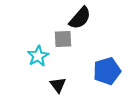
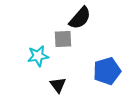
cyan star: rotated 20 degrees clockwise
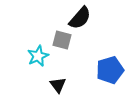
gray square: moved 1 px left, 1 px down; rotated 18 degrees clockwise
cyan star: rotated 15 degrees counterclockwise
blue pentagon: moved 3 px right, 1 px up
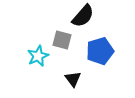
black semicircle: moved 3 px right, 2 px up
blue pentagon: moved 10 px left, 19 px up
black triangle: moved 15 px right, 6 px up
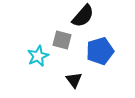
black triangle: moved 1 px right, 1 px down
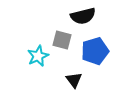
black semicircle: rotated 35 degrees clockwise
blue pentagon: moved 5 px left
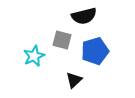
black semicircle: moved 1 px right
cyan star: moved 4 px left
black triangle: rotated 24 degrees clockwise
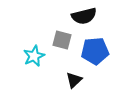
blue pentagon: rotated 12 degrees clockwise
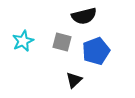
gray square: moved 2 px down
blue pentagon: moved 1 px right; rotated 16 degrees counterclockwise
cyan star: moved 11 px left, 15 px up
